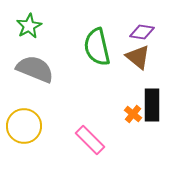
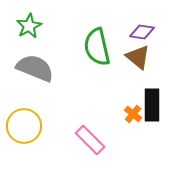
gray semicircle: moved 1 px up
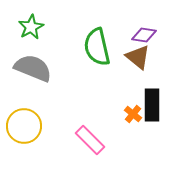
green star: moved 2 px right, 1 px down
purple diamond: moved 2 px right, 3 px down
gray semicircle: moved 2 px left
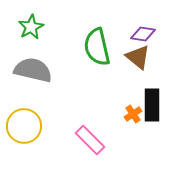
purple diamond: moved 1 px left, 1 px up
gray semicircle: moved 2 px down; rotated 9 degrees counterclockwise
orange cross: rotated 18 degrees clockwise
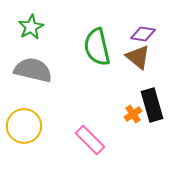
black rectangle: rotated 16 degrees counterclockwise
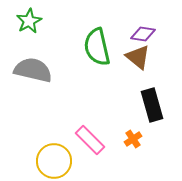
green star: moved 2 px left, 6 px up
orange cross: moved 25 px down
yellow circle: moved 30 px right, 35 px down
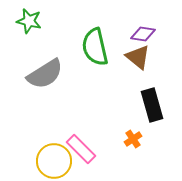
green star: rotated 30 degrees counterclockwise
green semicircle: moved 2 px left
gray semicircle: moved 12 px right, 4 px down; rotated 135 degrees clockwise
pink rectangle: moved 9 px left, 9 px down
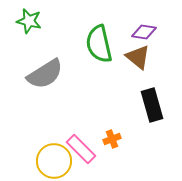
purple diamond: moved 1 px right, 2 px up
green semicircle: moved 4 px right, 3 px up
orange cross: moved 21 px left; rotated 12 degrees clockwise
